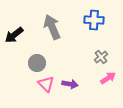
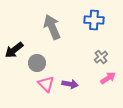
black arrow: moved 15 px down
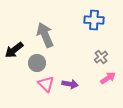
gray arrow: moved 7 px left, 8 px down
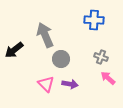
gray cross: rotated 32 degrees counterclockwise
gray circle: moved 24 px right, 4 px up
pink arrow: rotated 105 degrees counterclockwise
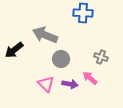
blue cross: moved 11 px left, 7 px up
gray arrow: rotated 45 degrees counterclockwise
pink arrow: moved 18 px left
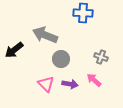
pink arrow: moved 4 px right, 2 px down
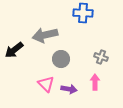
gray arrow: rotated 35 degrees counterclockwise
pink arrow: moved 1 px right, 2 px down; rotated 49 degrees clockwise
purple arrow: moved 1 px left, 5 px down
